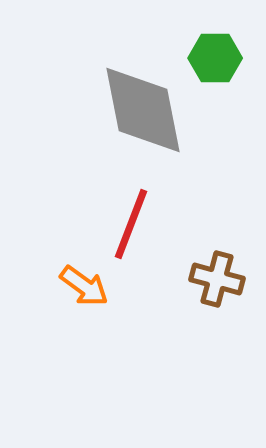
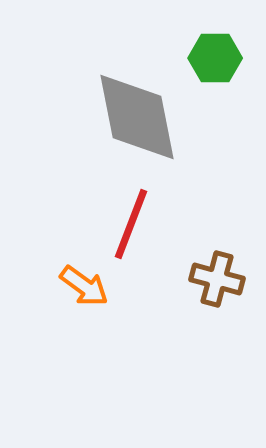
gray diamond: moved 6 px left, 7 px down
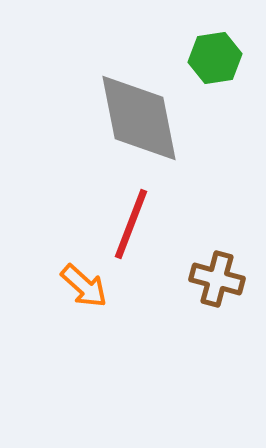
green hexagon: rotated 9 degrees counterclockwise
gray diamond: moved 2 px right, 1 px down
orange arrow: rotated 6 degrees clockwise
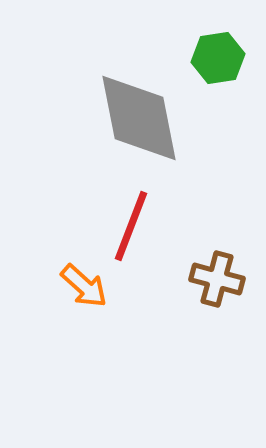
green hexagon: moved 3 px right
red line: moved 2 px down
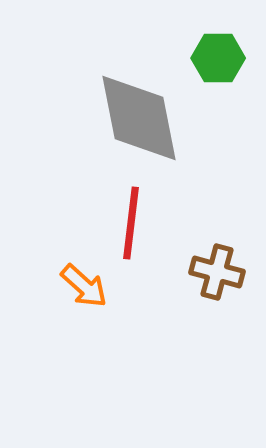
green hexagon: rotated 9 degrees clockwise
red line: moved 3 px up; rotated 14 degrees counterclockwise
brown cross: moved 7 px up
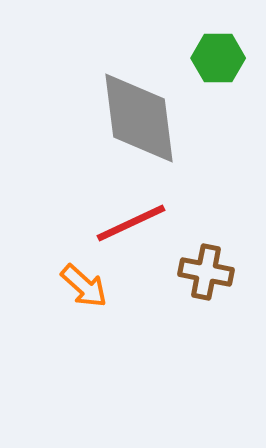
gray diamond: rotated 4 degrees clockwise
red line: rotated 58 degrees clockwise
brown cross: moved 11 px left; rotated 4 degrees counterclockwise
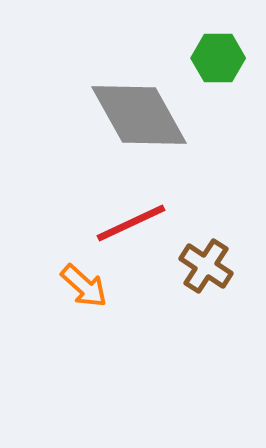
gray diamond: moved 3 px up; rotated 22 degrees counterclockwise
brown cross: moved 6 px up; rotated 22 degrees clockwise
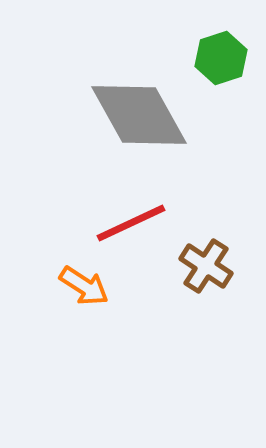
green hexagon: moved 3 px right; rotated 18 degrees counterclockwise
orange arrow: rotated 9 degrees counterclockwise
